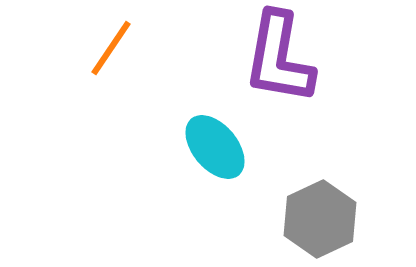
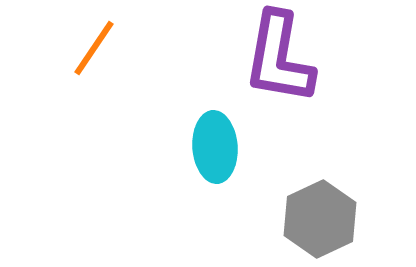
orange line: moved 17 px left
cyan ellipse: rotated 36 degrees clockwise
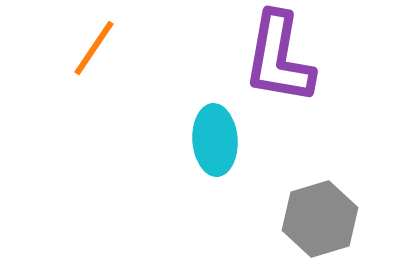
cyan ellipse: moved 7 px up
gray hexagon: rotated 8 degrees clockwise
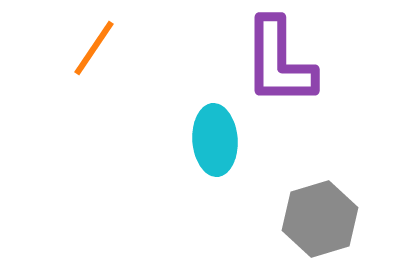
purple L-shape: moved 4 px down; rotated 10 degrees counterclockwise
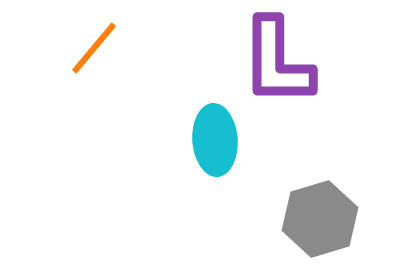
orange line: rotated 6 degrees clockwise
purple L-shape: moved 2 px left
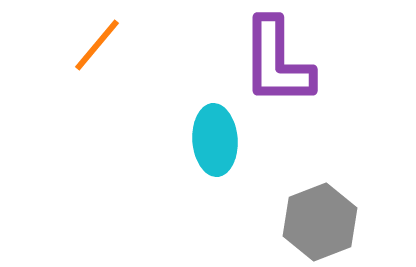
orange line: moved 3 px right, 3 px up
gray hexagon: moved 3 px down; rotated 4 degrees counterclockwise
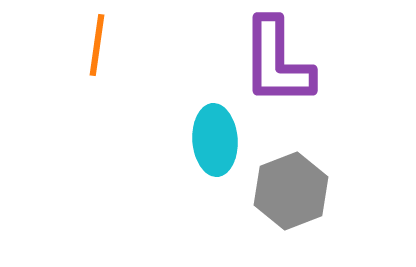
orange line: rotated 32 degrees counterclockwise
gray hexagon: moved 29 px left, 31 px up
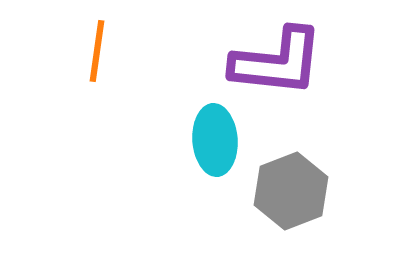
orange line: moved 6 px down
purple L-shape: rotated 84 degrees counterclockwise
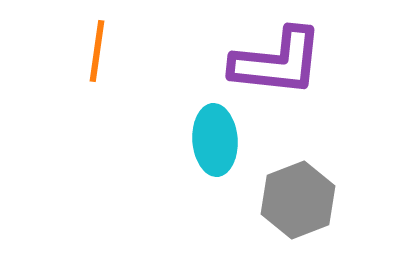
gray hexagon: moved 7 px right, 9 px down
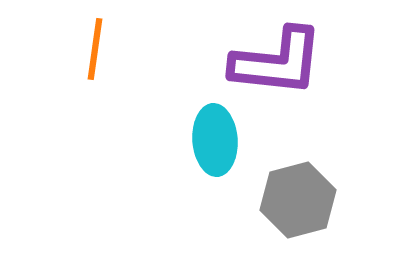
orange line: moved 2 px left, 2 px up
gray hexagon: rotated 6 degrees clockwise
